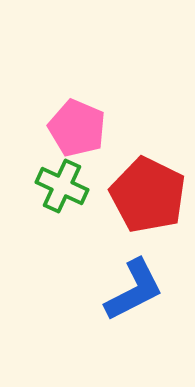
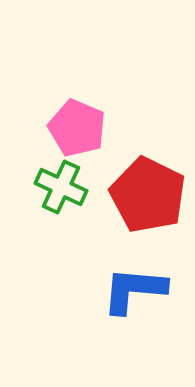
green cross: moved 1 px left, 1 px down
blue L-shape: rotated 148 degrees counterclockwise
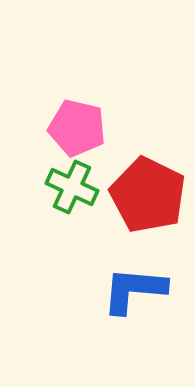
pink pentagon: rotated 10 degrees counterclockwise
green cross: moved 11 px right
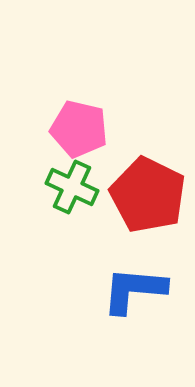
pink pentagon: moved 2 px right, 1 px down
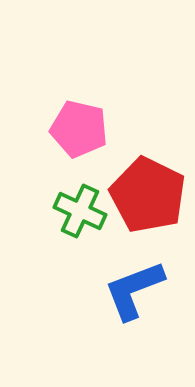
green cross: moved 8 px right, 24 px down
blue L-shape: rotated 26 degrees counterclockwise
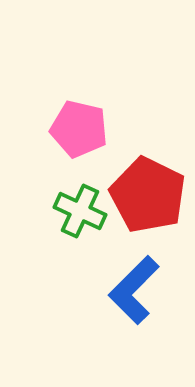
blue L-shape: rotated 24 degrees counterclockwise
